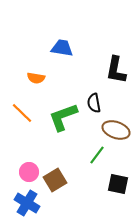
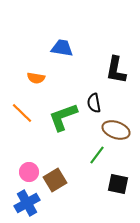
blue cross: rotated 30 degrees clockwise
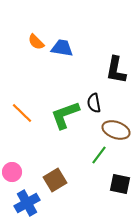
orange semicircle: moved 36 px up; rotated 36 degrees clockwise
green L-shape: moved 2 px right, 2 px up
green line: moved 2 px right
pink circle: moved 17 px left
black square: moved 2 px right
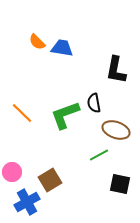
orange semicircle: moved 1 px right
green line: rotated 24 degrees clockwise
brown square: moved 5 px left
blue cross: moved 1 px up
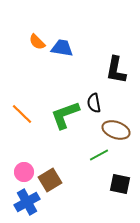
orange line: moved 1 px down
pink circle: moved 12 px right
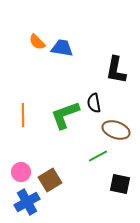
orange line: moved 1 px right, 1 px down; rotated 45 degrees clockwise
green line: moved 1 px left, 1 px down
pink circle: moved 3 px left
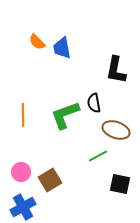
blue trapezoid: rotated 110 degrees counterclockwise
blue cross: moved 4 px left, 5 px down
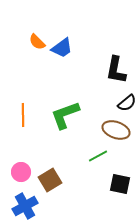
blue trapezoid: rotated 115 degrees counterclockwise
black semicircle: moved 33 px right; rotated 120 degrees counterclockwise
blue cross: moved 2 px right, 1 px up
